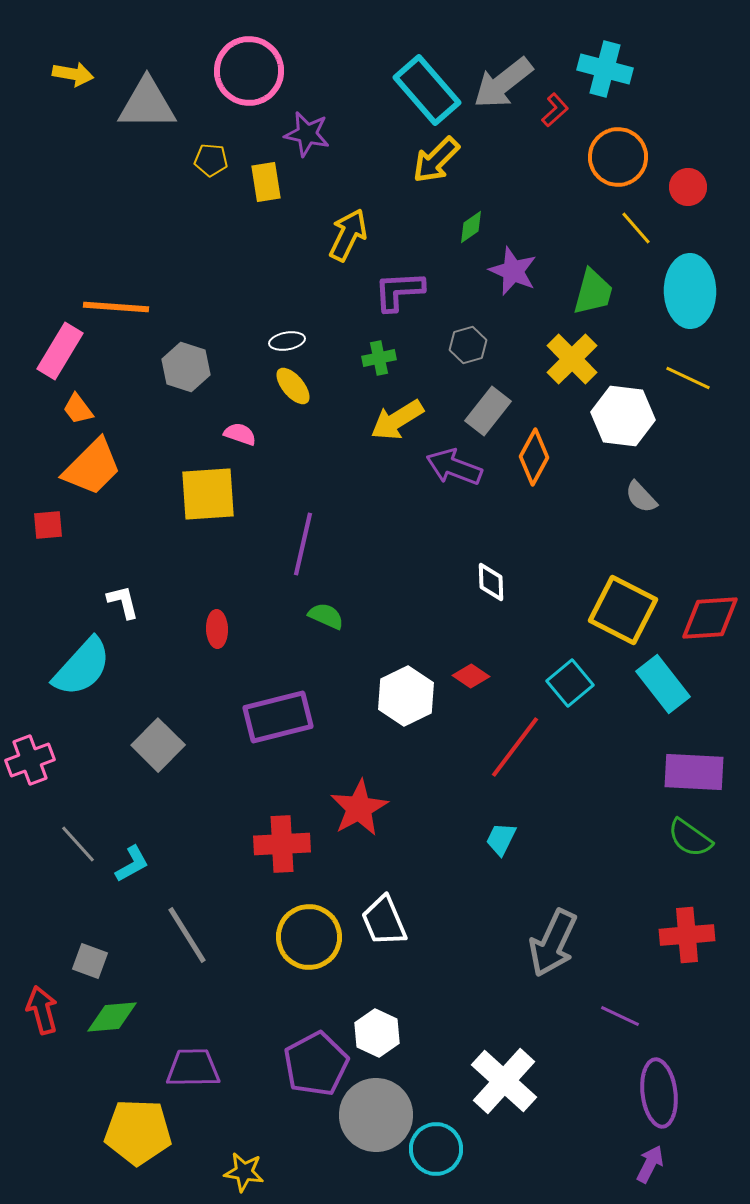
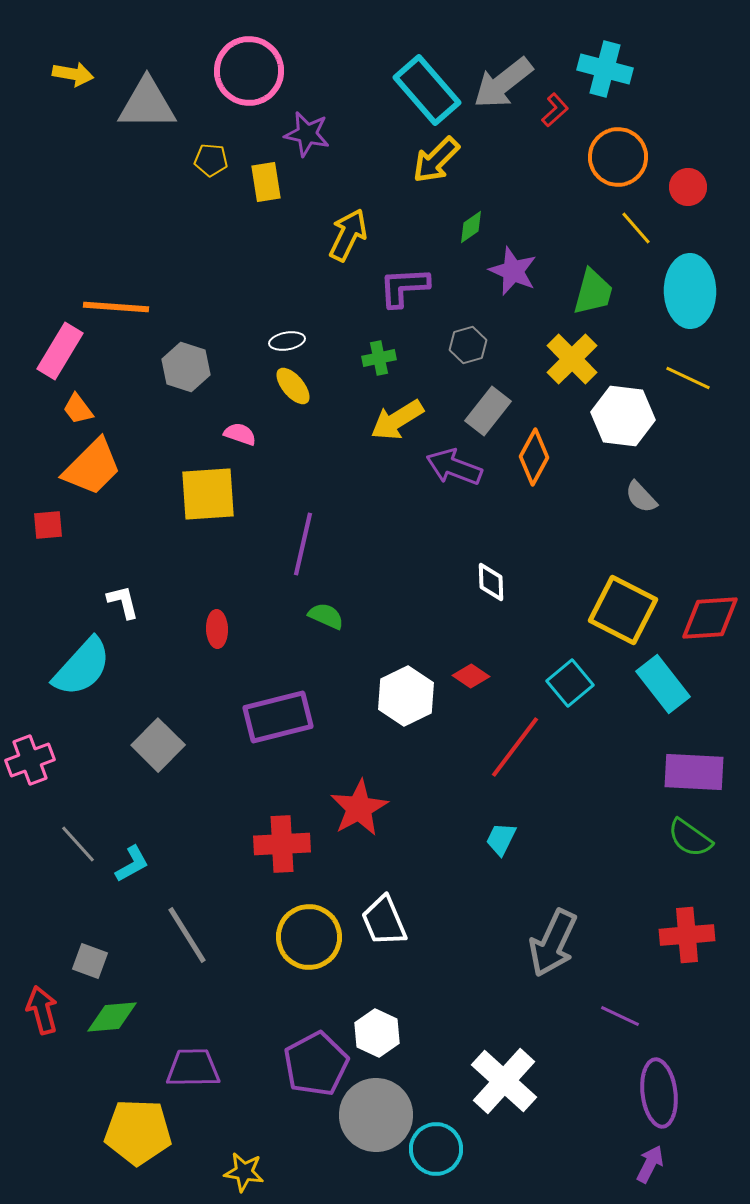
purple L-shape at (399, 291): moved 5 px right, 4 px up
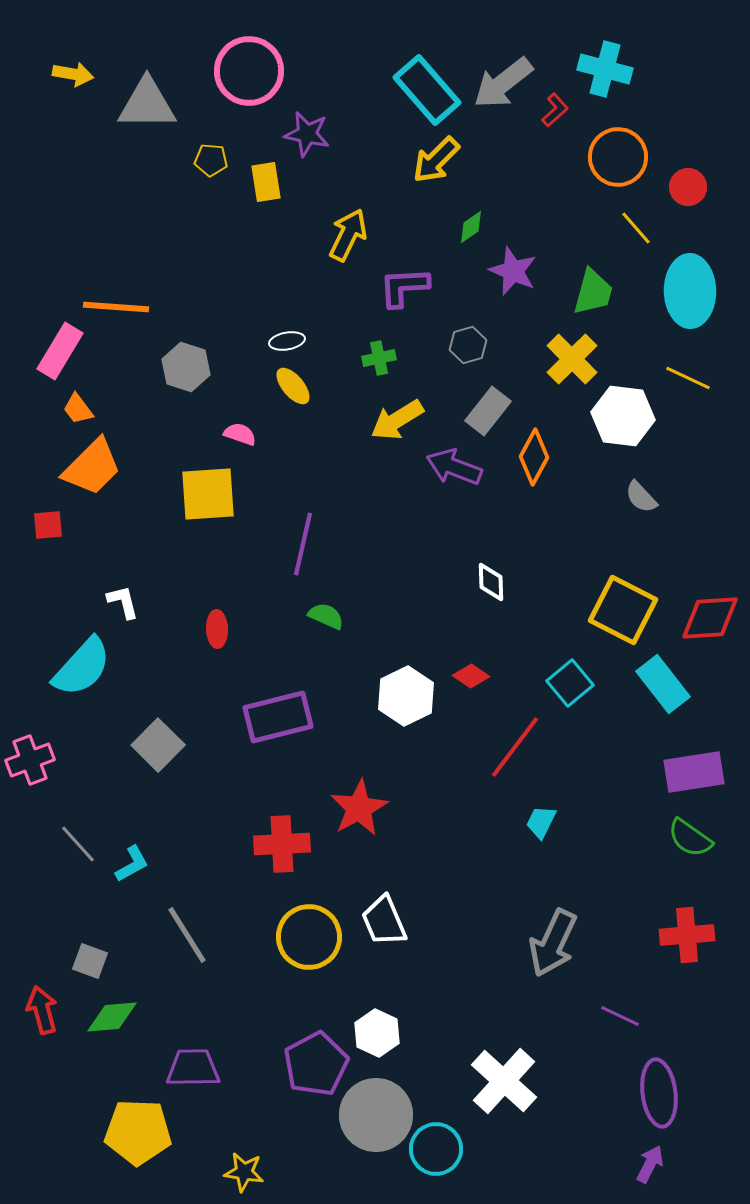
purple rectangle at (694, 772): rotated 12 degrees counterclockwise
cyan trapezoid at (501, 839): moved 40 px right, 17 px up
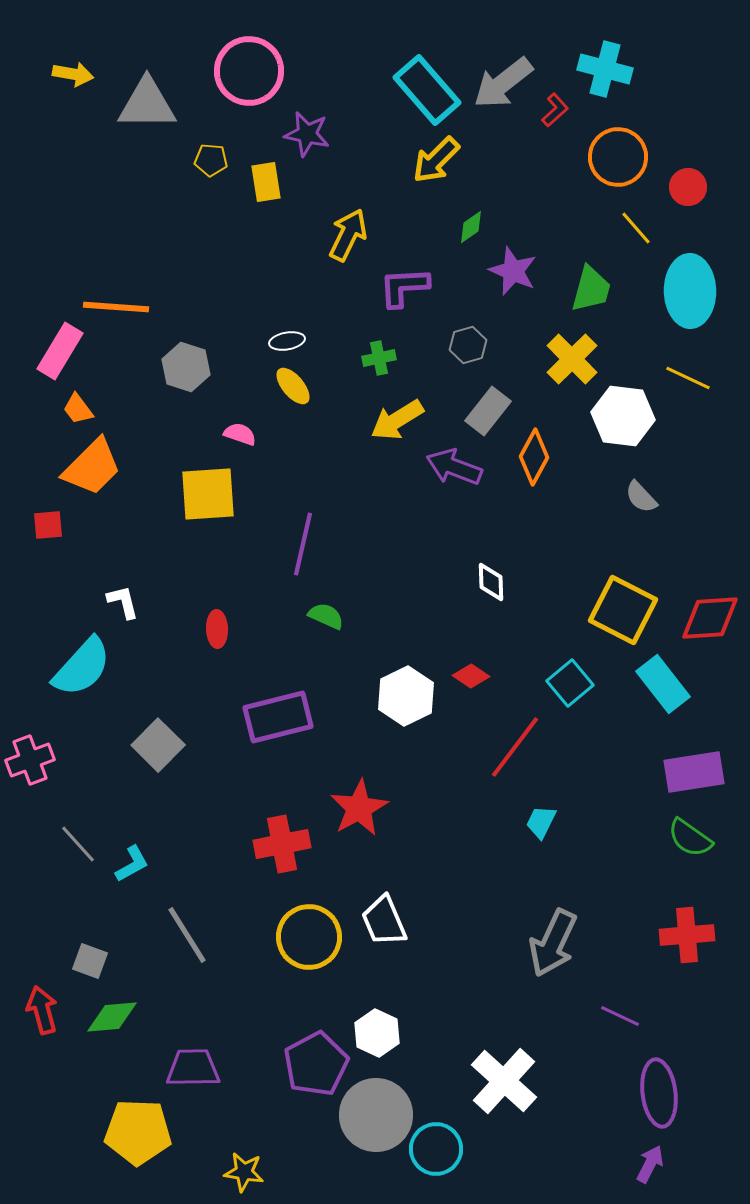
green trapezoid at (593, 292): moved 2 px left, 3 px up
red cross at (282, 844): rotated 8 degrees counterclockwise
